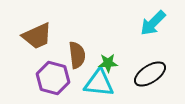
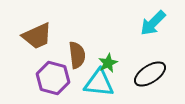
green star: rotated 24 degrees counterclockwise
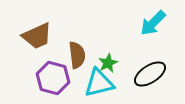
cyan triangle: rotated 20 degrees counterclockwise
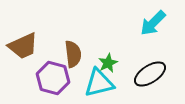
brown trapezoid: moved 14 px left, 10 px down
brown semicircle: moved 4 px left, 1 px up
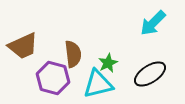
cyan triangle: moved 1 px left, 1 px down
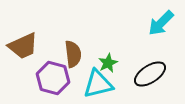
cyan arrow: moved 8 px right
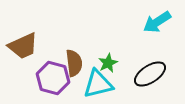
cyan arrow: moved 4 px left, 1 px up; rotated 12 degrees clockwise
brown semicircle: moved 1 px right, 9 px down
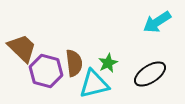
brown trapezoid: moved 1 px left, 2 px down; rotated 112 degrees counterclockwise
purple hexagon: moved 7 px left, 7 px up
cyan triangle: moved 4 px left
